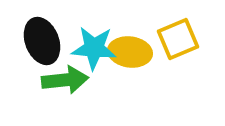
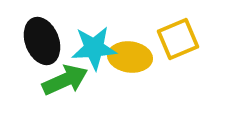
cyan star: rotated 9 degrees counterclockwise
yellow ellipse: moved 5 px down
green arrow: rotated 18 degrees counterclockwise
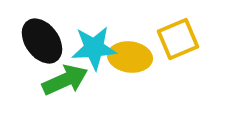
black ellipse: rotated 15 degrees counterclockwise
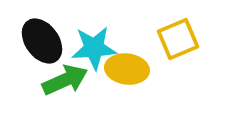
yellow ellipse: moved 3 px left, 12 px down
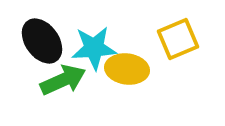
green arrow: moved 2 px left
